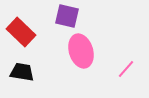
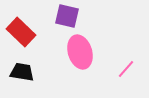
pink ellipse: moved 1 px left, 1 px down
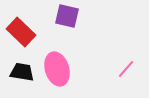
pink ellipse: moved 23 px left, 17 px down
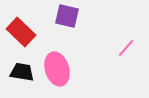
pink line: moved 21 px up
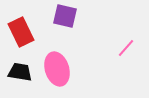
purple square: moved 2 px left
red rectangle: rotated 20 degrees clockwise
black trapezoid: moved 2 px left
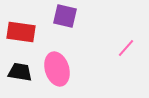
red rectangle: rotated 56 degrees counterclockwise
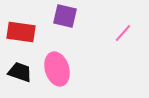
pink line: moved 3 px left, 15 px up
black trapezoid: rotated 10 degrees clockwise
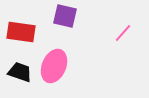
pink ellipse: moved 3 px left, 3 px up; rotated 40 degrees clockwise
